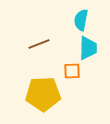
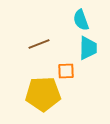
cyan semicircle: rotated 30 degrees counterclockwise
orange square: moved 6 px left
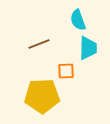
cyan semicircle: moved 3 px left
yellow pentagon: moved 1 px left, 2 px down
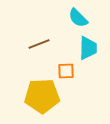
cyan semicircle: moved 2 px up; rotated 25 degrees counterclockwise
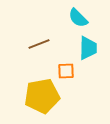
yellow pentagon: rotated 8 degrees counterclockwise
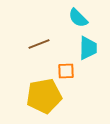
yellow pentagon: moved 2 px right
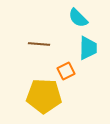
brown line: rotated 25 degrees clockwise
orange square: rotated 24 degrees counterclockwise
yellow pentagon: rotated 12 degrees clockwise
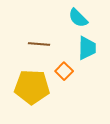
cyan trapezoid: moved 1 px left
orange square: moved 2 px left; rotated 18 degrees counterclockwise
yellow pentagon: moved 12 px left, 9 px up
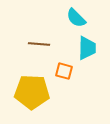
cyan semicircle: moved 2 px left
orange square: rotated 30 degrees counterclockwise
yellow pentagon: moved 5 px down
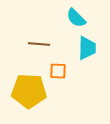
orange square: moved 6 px left; rotated 12 degrees counterclockwise
yellow pentagon: moved 3 px left, 1 px up
